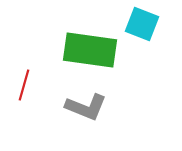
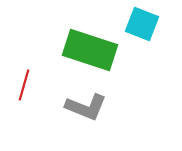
green rectangle: rotated 10 degrees clockwise
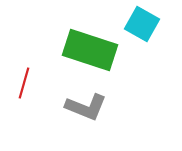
cyan square: rotated 8 degrees clockwise
red line: moved 2 px up
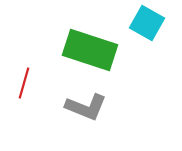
cyan square: moved 5 px right, 1 px up
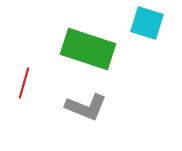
cyan square: rotated 12 degrees counterclockwise
green rectangle: moved 2 px left, 1 px up
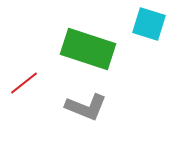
cyan square: moved 2 px right, 1 px down
red line: rotated 36 degrees clockwise
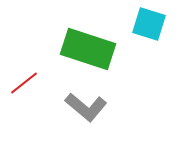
gray L-shape: rotated 18 degrees clockwise
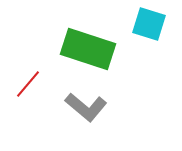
red line: moved 4 px right, 1 px down; rotated 12 degrees counterclockwise
